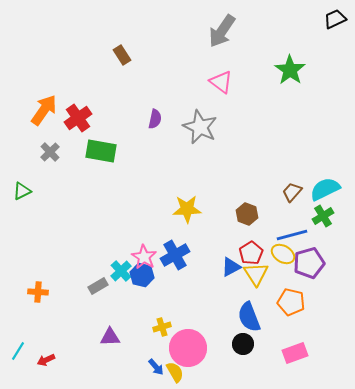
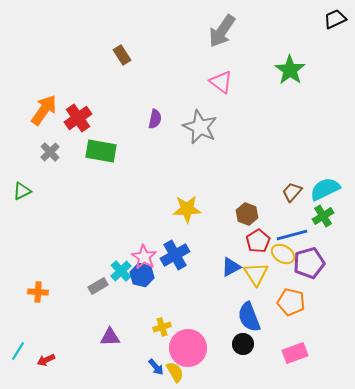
red pentagon: moved 7 px right, 12 px up
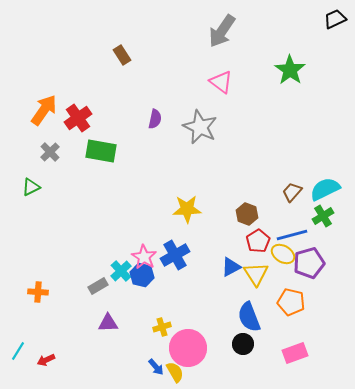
green triangle: moved 9 px right, 4 px up
purple triangle: moved 2 px left, 14 px up
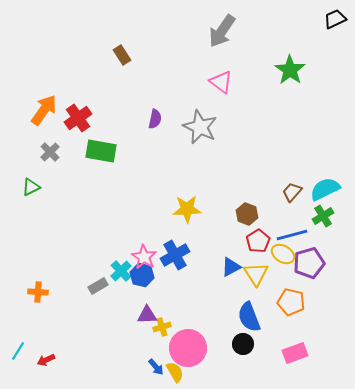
purple triangle: moved 39 px right, 8 px up
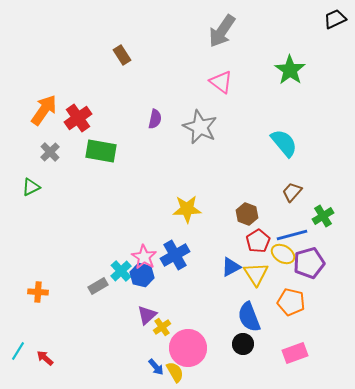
cyan semicircle: moved 41 px left, 46 px up; rotated 76 degrees clockwise
purple triangle: rotated 40 degrees counterclockwise
yellow cross: rotated 18 degrees counterclockwise
red arrow: moved 1 px left, 2 px up; rotated 66 degrees clockwise
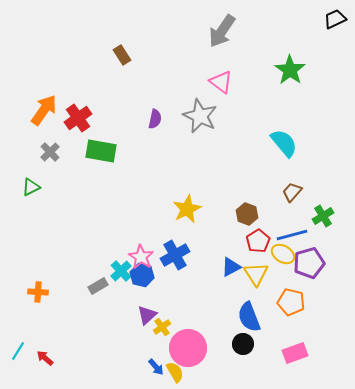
gray star: moved 11 px up
yellow star: rotated 24 degrees counterclockwise
pink star: moved 3 px left
